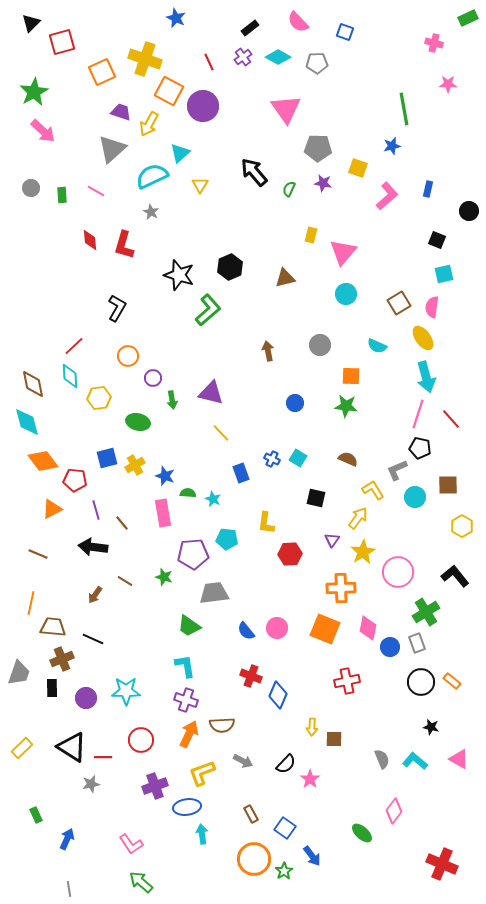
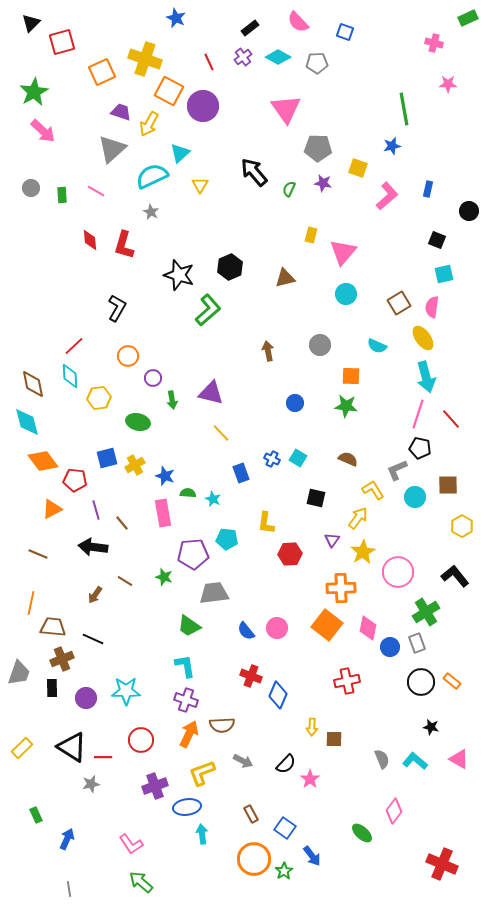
orange square at (325, 629): moved 2 px right, 4 px up; rotated 16 degrees clockwise
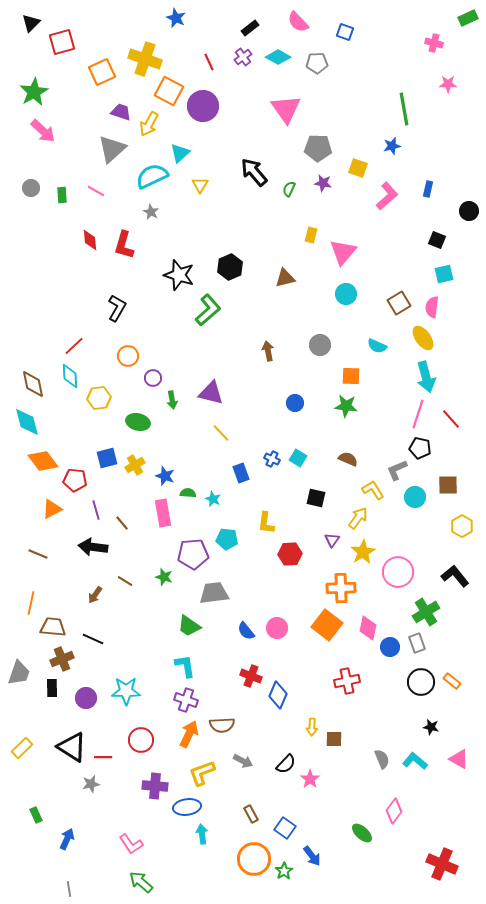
purple cross at (155, 786): rotated 25 degrees clockwise
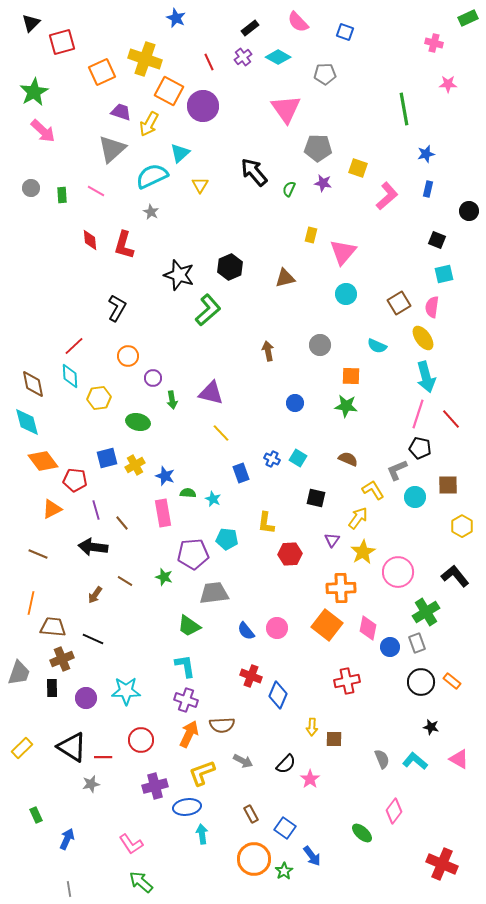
gray pentagon at (317, 63): moved 8 px right, 11 px down
blue star at (392, 146): moved 34 px right, 8 px down
purple cross at (155, 786): rotated 20 degrees counterclockwise
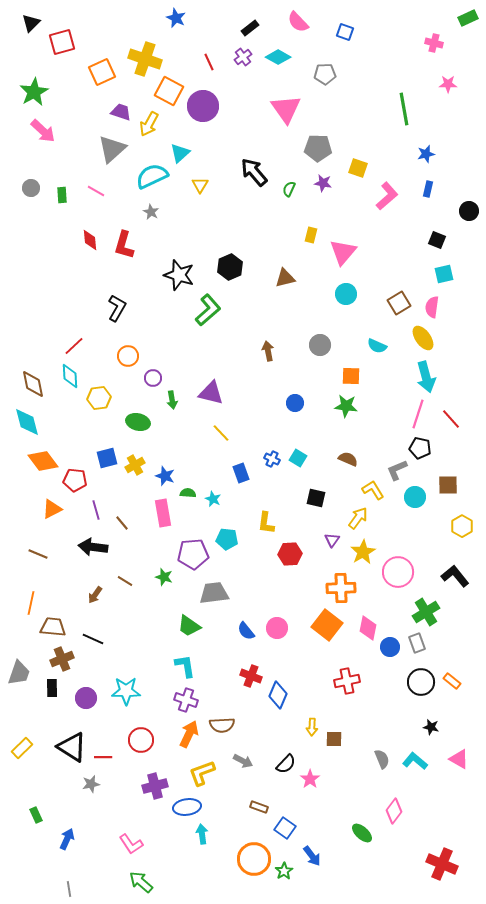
brown rectangle at (251, 814): moved 8 px right, 7 px up; rotated 42 degrees counterclockwise
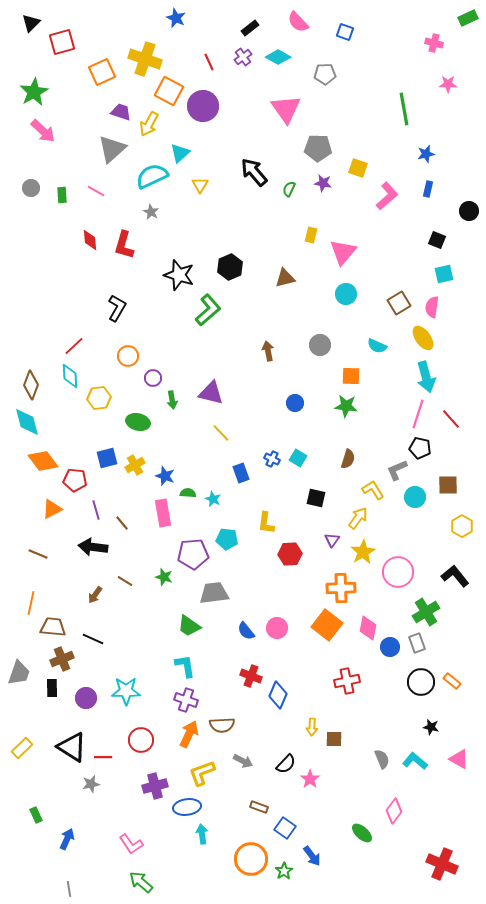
brown diamond at (33, 384): moved 2 px left, 1 px down; rotated 32 degrees clockwise
brown semicircle at (348, 459): rotated 84 degrees clockwise
orange circle at (254, 859): moved 3 px left
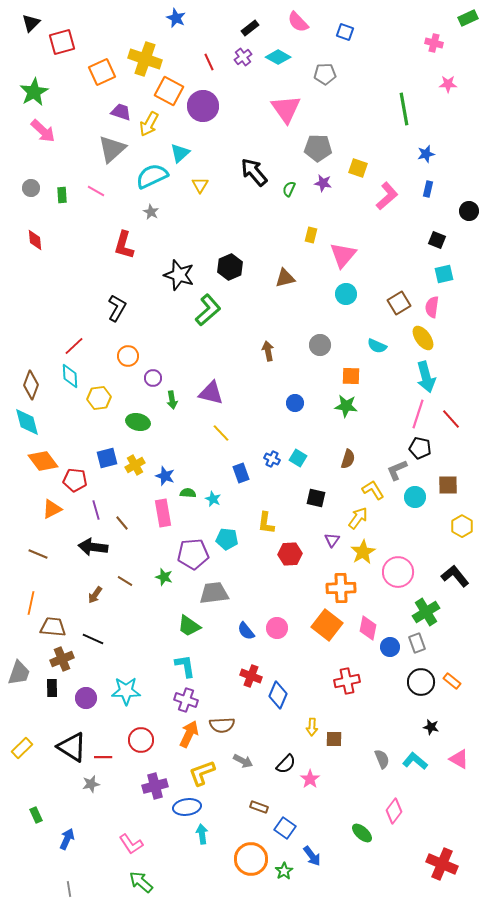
red diamond at (90, 240): moved 55 px left
pink triangle at (343, 252): moved 3 px down
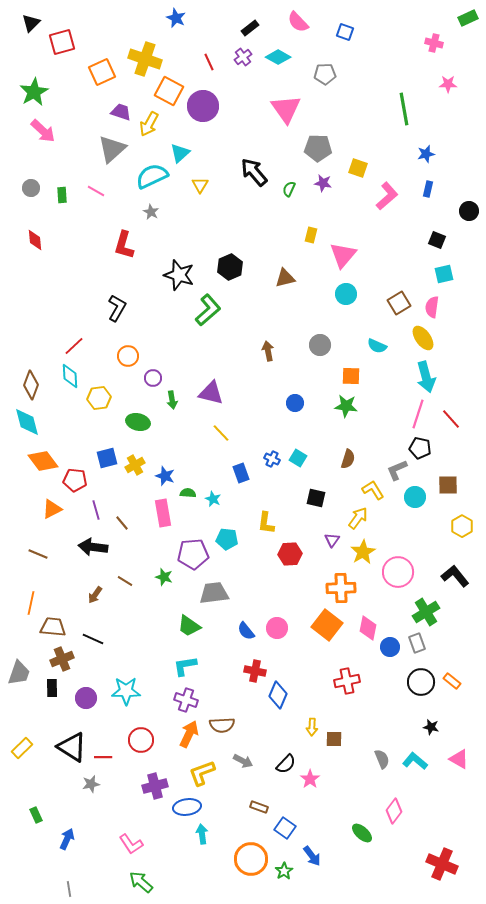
cyan L-shape at (185, 666): rotated 90 degrees counterclockwise
red cross at (251, 676): moved 4 px right, 5 px up; rotated 10 degrees counterclockwise
